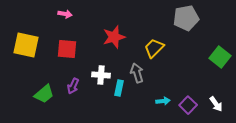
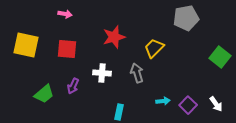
white cross: moved 1 px right, 2 px up
cyan rectangle: moved 24 px down
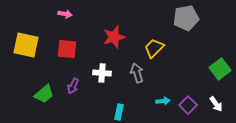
green square: moved 12 px down; rotated 15 degrees clockwise
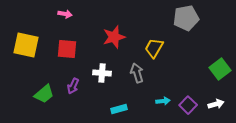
yellow trapezoid: rotated 15 degrees counterclockwise
white arrow: rotated 70 degrees counterclockwise
cyan rectangle: moved 3 px up; rotated 63 degrees clockwise
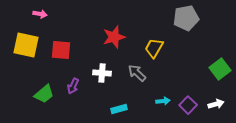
pink arrow: moved 25 px left
red square: moved 6 px left, 1 px down
gray arrow: rotated 30 degrees counterclockwise
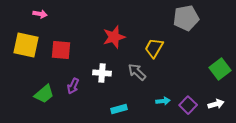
gray arrow: moved 1 px up
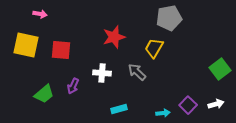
gray pentagon: moved 17 px left
cyan arrow: moved 12 px down
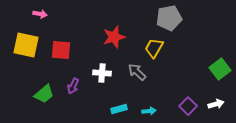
purple square: moved 1 px down
cyan arrow: moved 14 px left, 2 px up
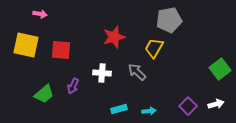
gray pentagon: moved 2 px down
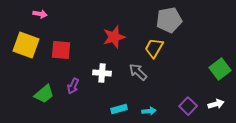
yellow square: rotated 8 degrees clockwise
gray arrow: moved 1 px right
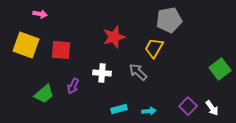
white arrow: moved 4 px left, 4 px down; rotated 70 degrees clockwise
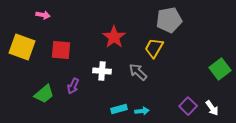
pink arrow: moved 3 px right, 1 px down
red star: rotated 20 degrees counterclockwise
yellow square: moved 4 px left, 2 px down
white cross: moved 2 px up
cyan arrow: moved 7 px left
